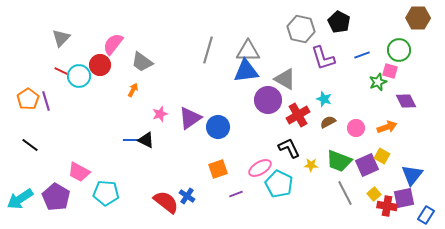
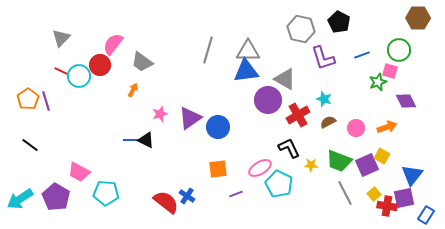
orange square at (218, 169): rotated 12 degrees clockwise
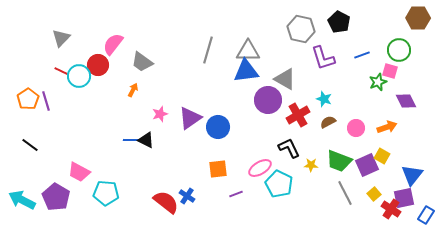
red circle at (100, 65): moved 2 px left
cyan arrow at (20, 199): moved 2 px right, 1 px down; rotated 60 degrees clockwise
red cross at (387, 206): moved 4 px right, 3 px down; rotated 24 degrees clockwise
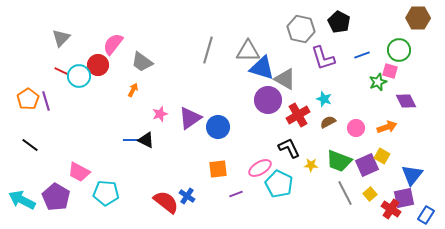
blue triangle at (246, 71): moved 16 px right, 3 px up; rotated 24 degrees clockwise
yellow square at (374, 194): moved 4 px left
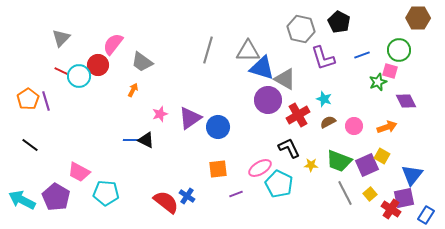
pink circle at (356, 128): moved 2 px left, 2 px up
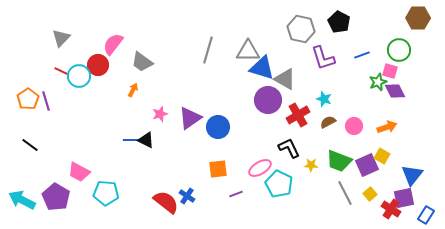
purple diamond at (406, 101): moved 11 px left, 10 px up
